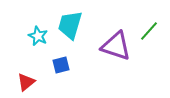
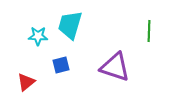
green line: rotated 40 degrees counterclockwise
cyan star: rotated 24 degrees counterclockwise
purple triangle: moved 1 px left, 21 px down
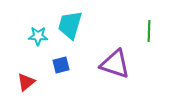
purple triangle: moved 3 px up
